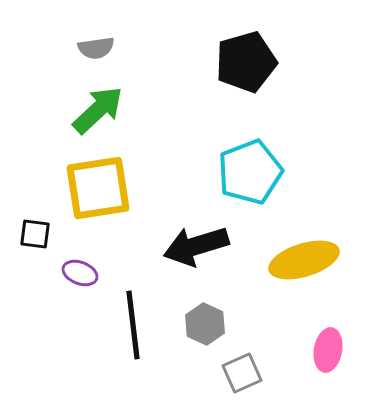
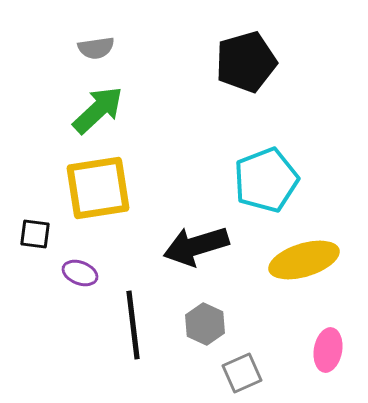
cyan pentagon: moved 16 px right, 8 px down
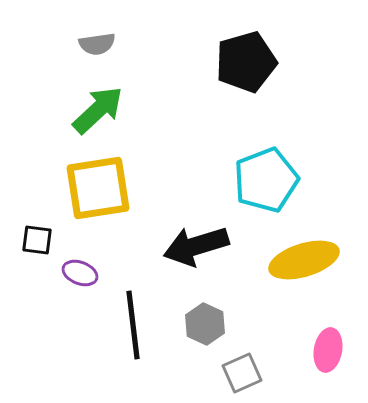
gray semicircle: moved 1 px right, 4 px up
black square: moved 2 px right, 6 px down
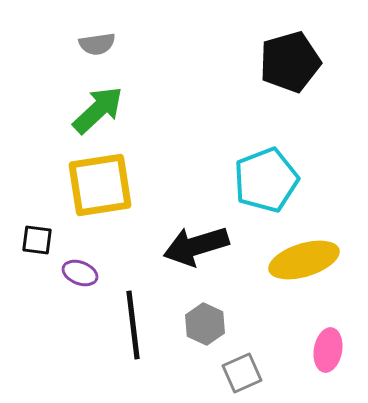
black pentagon: moved 44 px right
yellow square: moved 2 px right, 3 px up
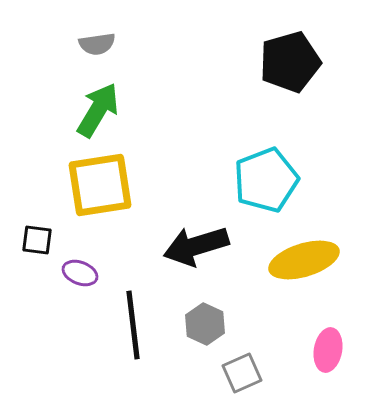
green arrow: rotated 16 degrees counterclockwise
